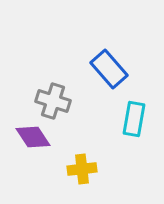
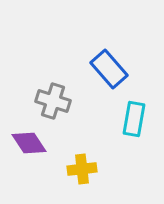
purple diamond: moved 4 px left, 6 px down
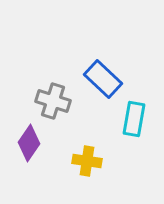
blue rectangle: moved 6 px left, 10 px down; rotated 6 degrees counterclockwise
purple diamond: rotated 69 degrees clockwise
yellow cross: moved 5 px right, 8 px up; rotated 16 degrees clockwise
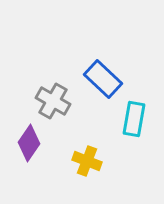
gray cross: rotated 12 degrees clockwise
yellow cross: rotated 12 degrees clockwise
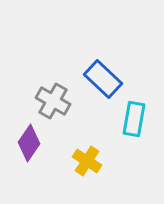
yellow cross: rotated 12 degrees clockwise
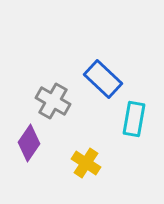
yellow cross: moved 1 px left, 2 px down
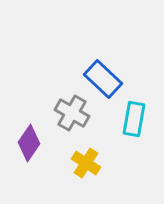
gray cross: moved 19 px right, 12 px down
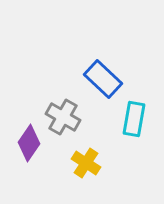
gray cross: moved 9 px left, 4 px down
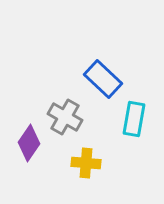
gray cross: moved 2 px right
yellow cross: rotated 28 degrees counterclockwise
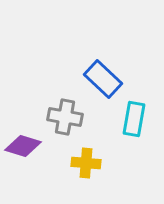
gray cross: rotated 20 degrees counterclockwise
purple diamond: moved 6 px left, 3 px down; rotated 72 degrees clockwise
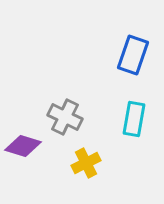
blue rectangle: moved 30 px right, 24 px up; rotated 66 degrees clockwise
gray cross: rotated 16 degrees clockwise
yellow cross: rotated 32 degrees counterclockwise
